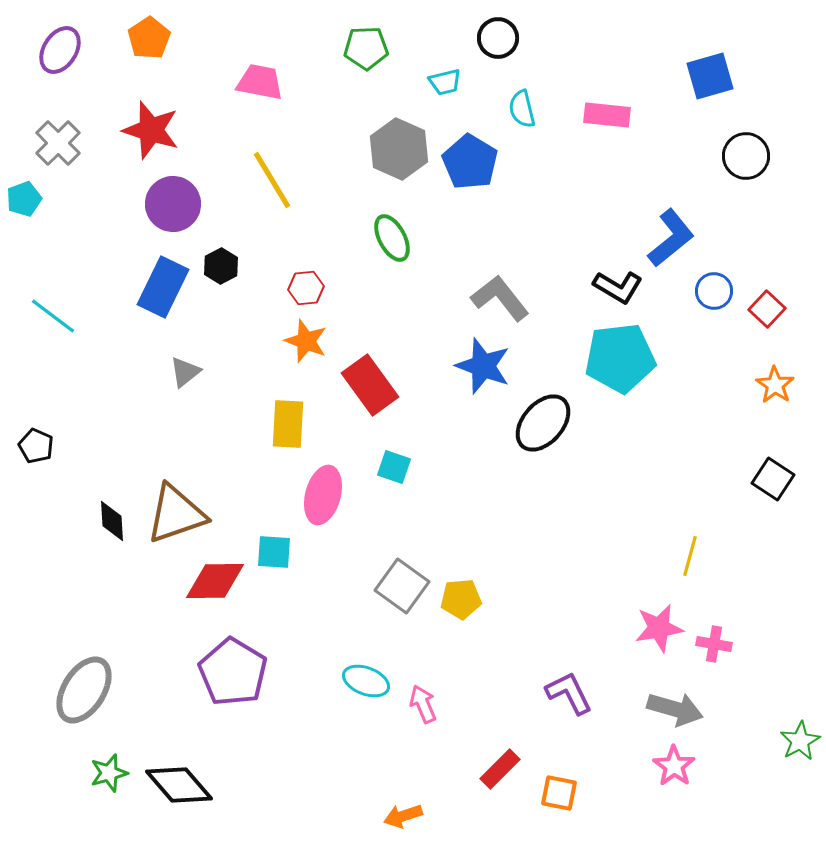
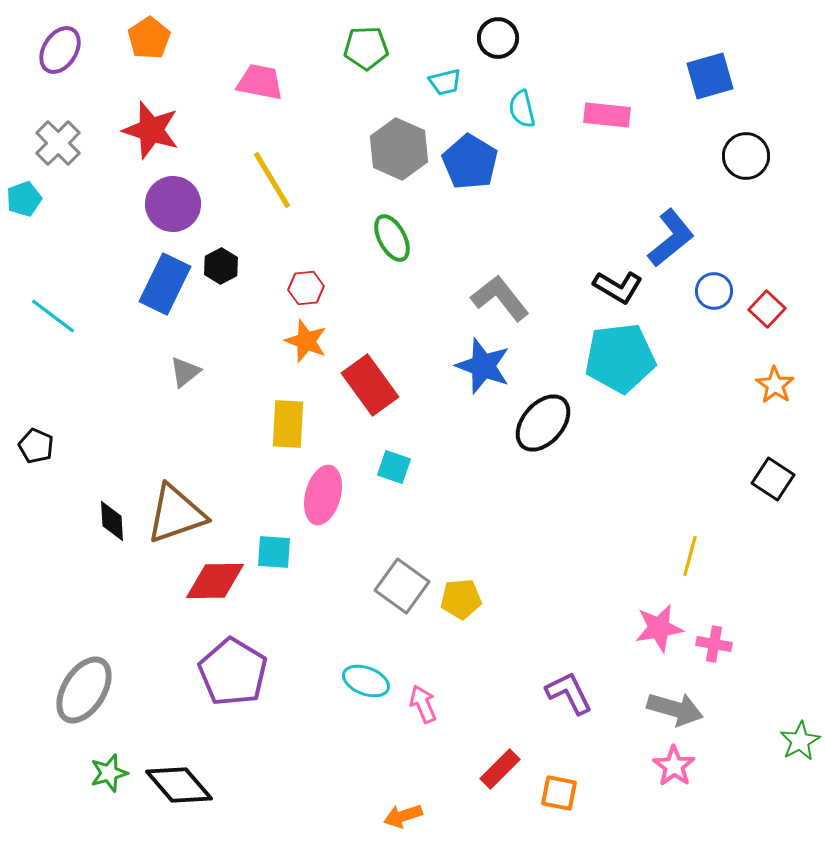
blue rectangle at (163, 287): moved 2 px right, 3 px up
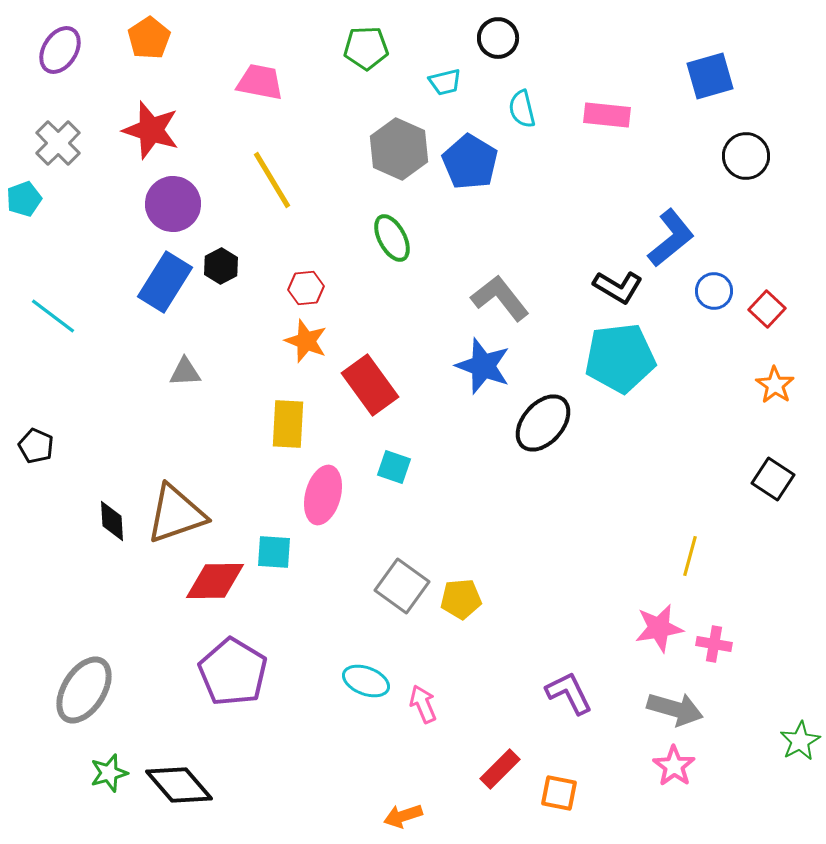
blue rectangle at (165, 284): moved 2 px up; rotated 6 degrees clockwise
gray triangle at (185, 372): rotated 36 degrees clockwise
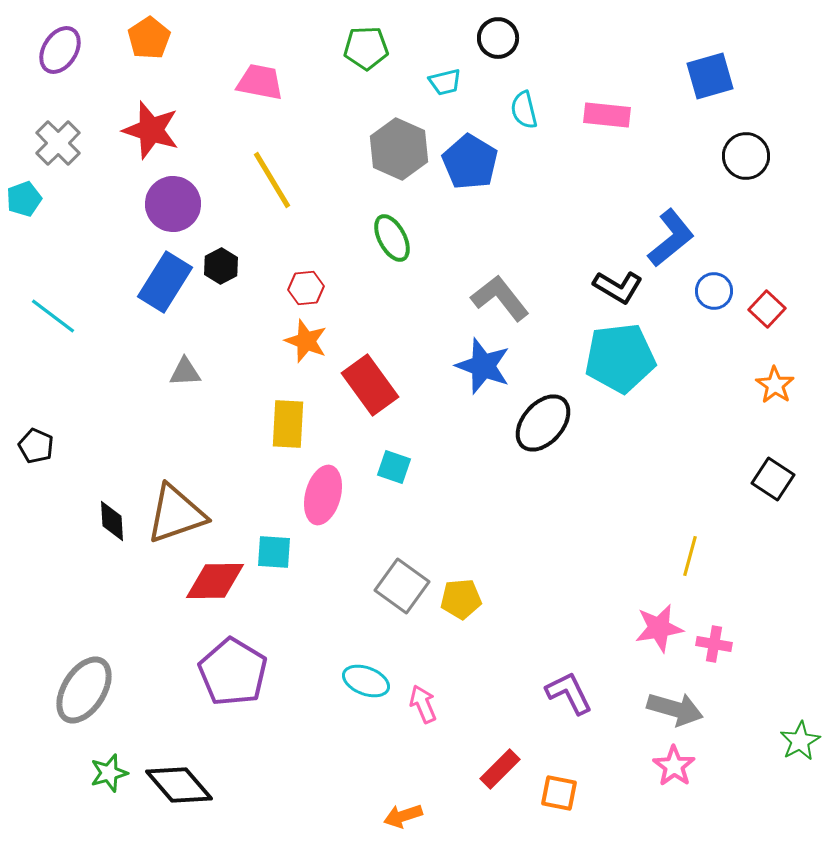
cyan semicircle at (522, 109): moved 2 px right, 1 px down
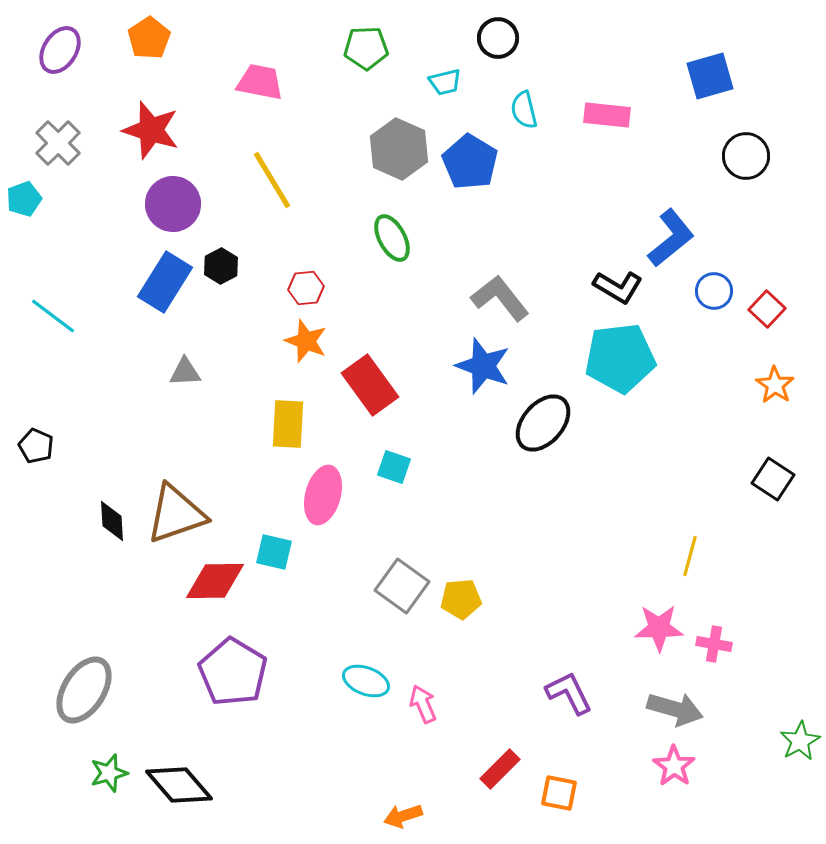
cyan square at (274, 552): rotated 9 degrees clockwise
pink star at (659, 628): rotated 9 degrees clockwise
